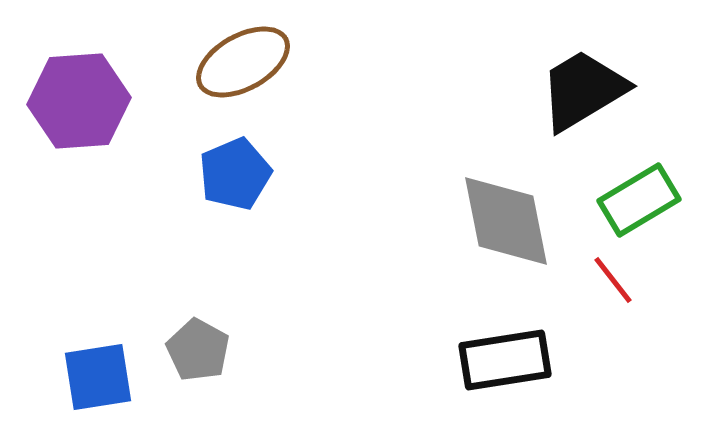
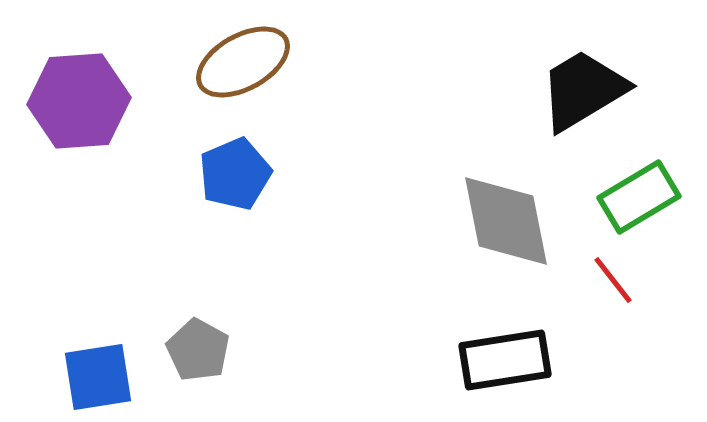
green rectangle: moved 3 px up
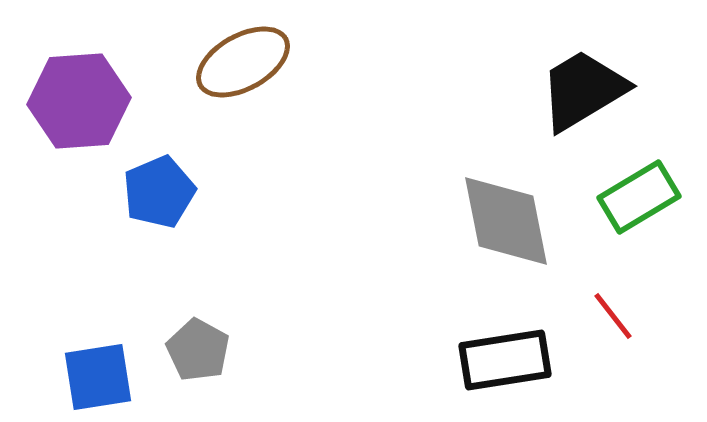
blue pentagon: moved 76 px left, 18 px down
red line: moved 36 px down
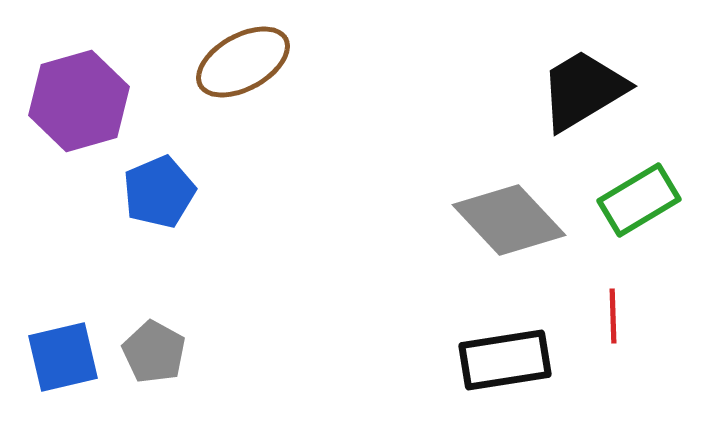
purple hexagon: rotated 12 degrees counterclockwise
green rectangle: moved 3 px down
gray diamond: moved 3 px right, 1 px up; rotated 32 degrees counterclockwise
red line: rotated 36 degrees clockwise
gray pentagon: moved 44 px left, 2 px down
blue square: moved 35 px left, 20 px up; rotated 4 degrees counterclockwise
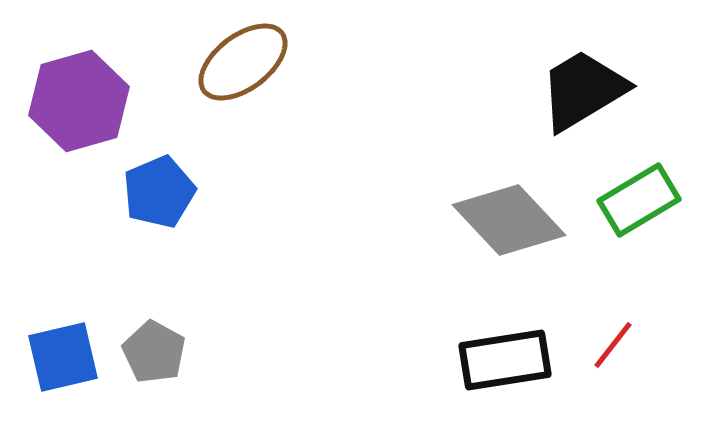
brown ellipse: rotated 8 degrees counterclockwise
red line: moved 29 px down; rotated 40 degrees clockwise
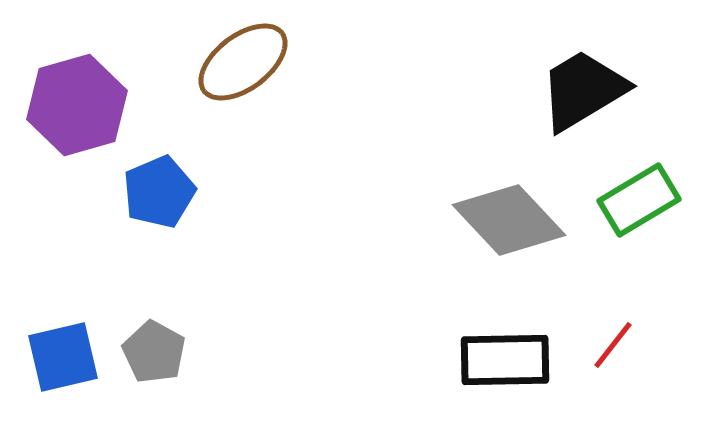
purple hexagon: moved 2 px left, 4 px down
black rectangle: rotated 8 degrees clockwise
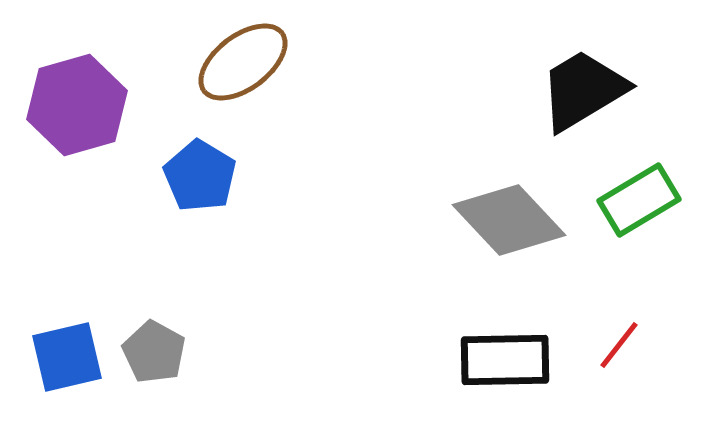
blue pentagon: moved 41 px right, 16 px up; rotated 18 degrees counterclockwise
red line: moved 6 px right
blue square: moved 4 px right
